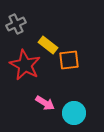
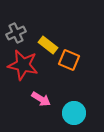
gray cross: moved 9 px down
orange square: rotated 30 degrees clockwise
red star: moved 2 px left; rotated 16 degrees counterclockwise
pink arrow: moved 4 px left, 4 px up
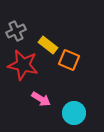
gray cross: moved 2 px up
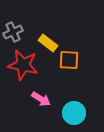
gray cross: moved 3 px left, 1 px down
yellow rectangle: moved 2 px up
orange square: rotated 20 degrees counterclockwise
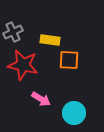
yellow rectangle: moved 2 px right, 3 px up; rotated 30 degrees counterclockwise
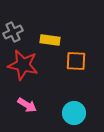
orange square: moved 7 px right, 1 px down
pink arrow: moved 14 px left, 6 px down
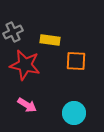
red star: moved 2 px right
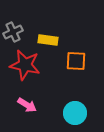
yellow rectangle: moved 2 px left
cyan circle: moved 1 px right
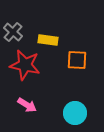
gray cross: rotated 24 degrees counterclockwise
orange square: moved 1 px right, 1 px up
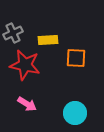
gray cross: moved 1 px down; rotated 24 degrees clockwise
yellow rectangle: rotated 12 degrees counterclockwise
orange square: moved 1 px left, 2 px up
pink arrow: moved 1 px up
